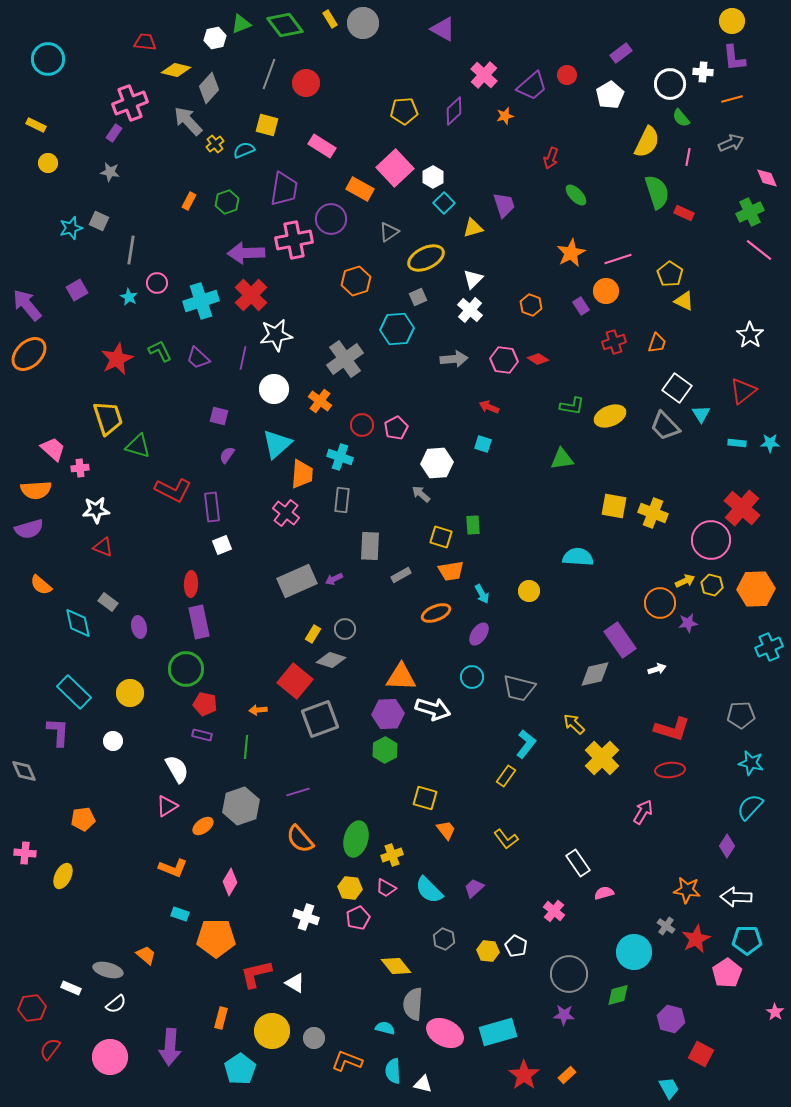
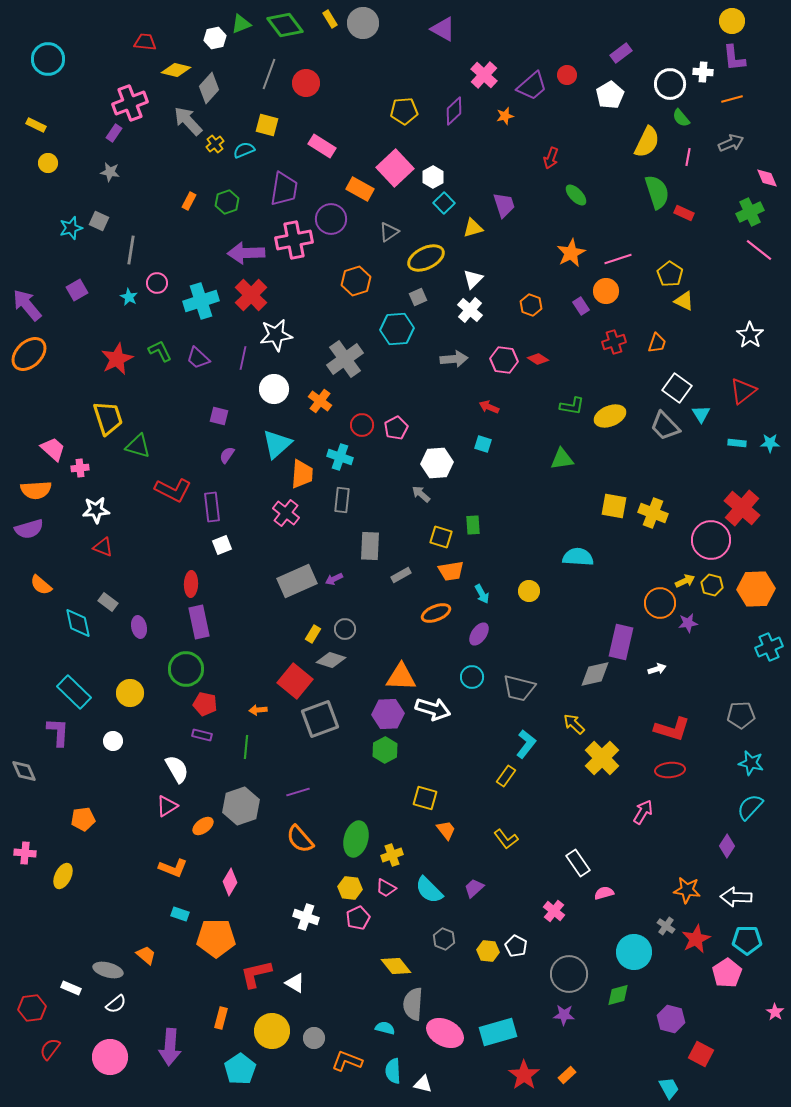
purple rectangle at (620, 640): moved 1 px right, 2 px down; rotated 48 degrees clockwise
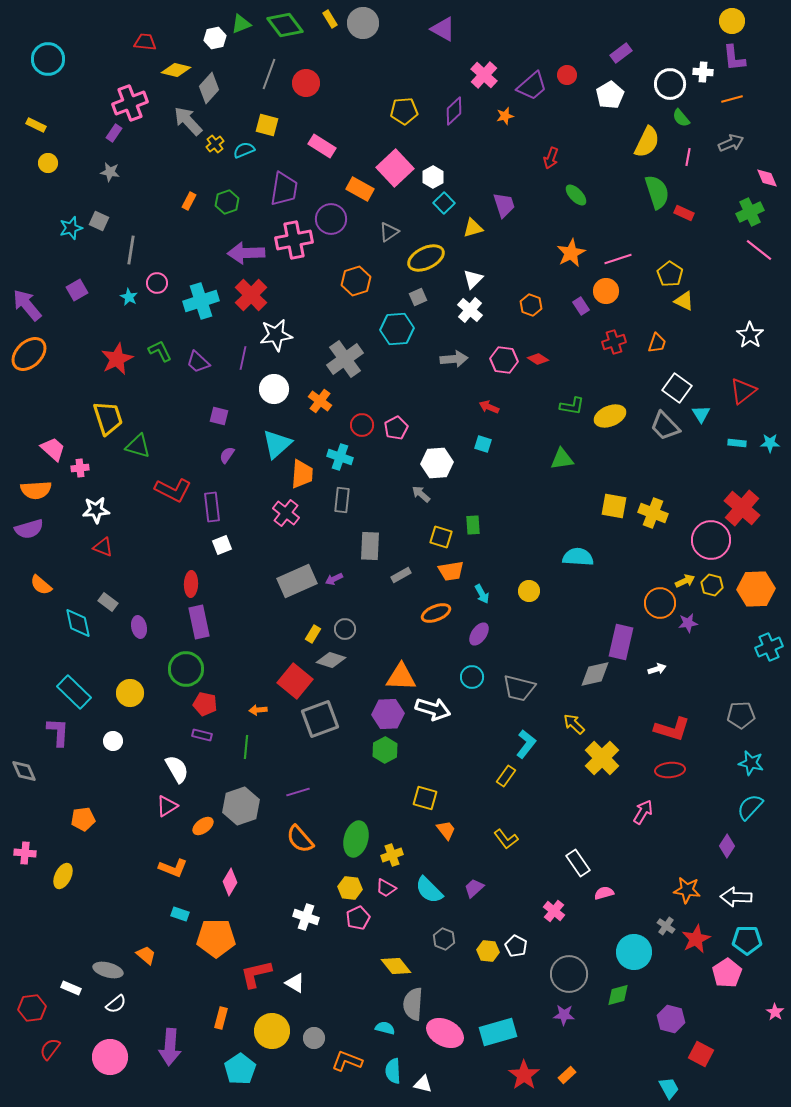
purple trapezoid at (198, 358): moved 4 px down
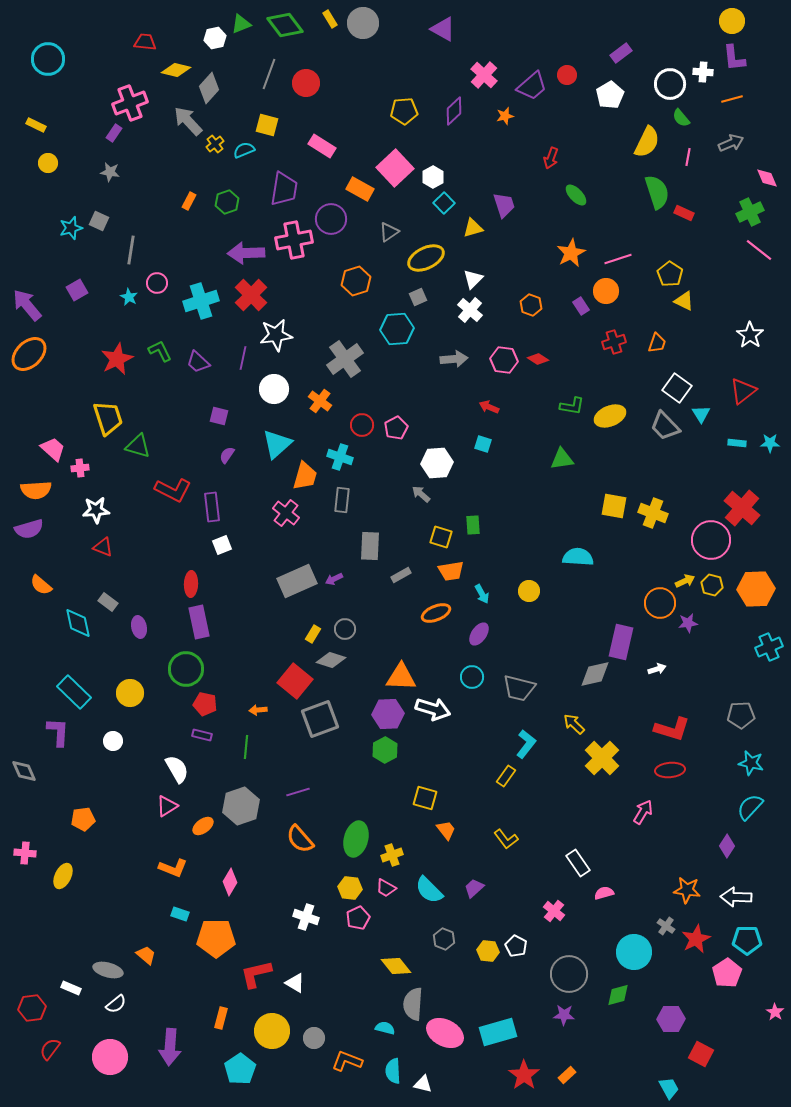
orange trapezoid at (302, 474): moved 3 px right, 2 px down; rotated 12 degrees clockwise
purple hexagon at (671, 1019): rotated 16 degrees counterclockwise
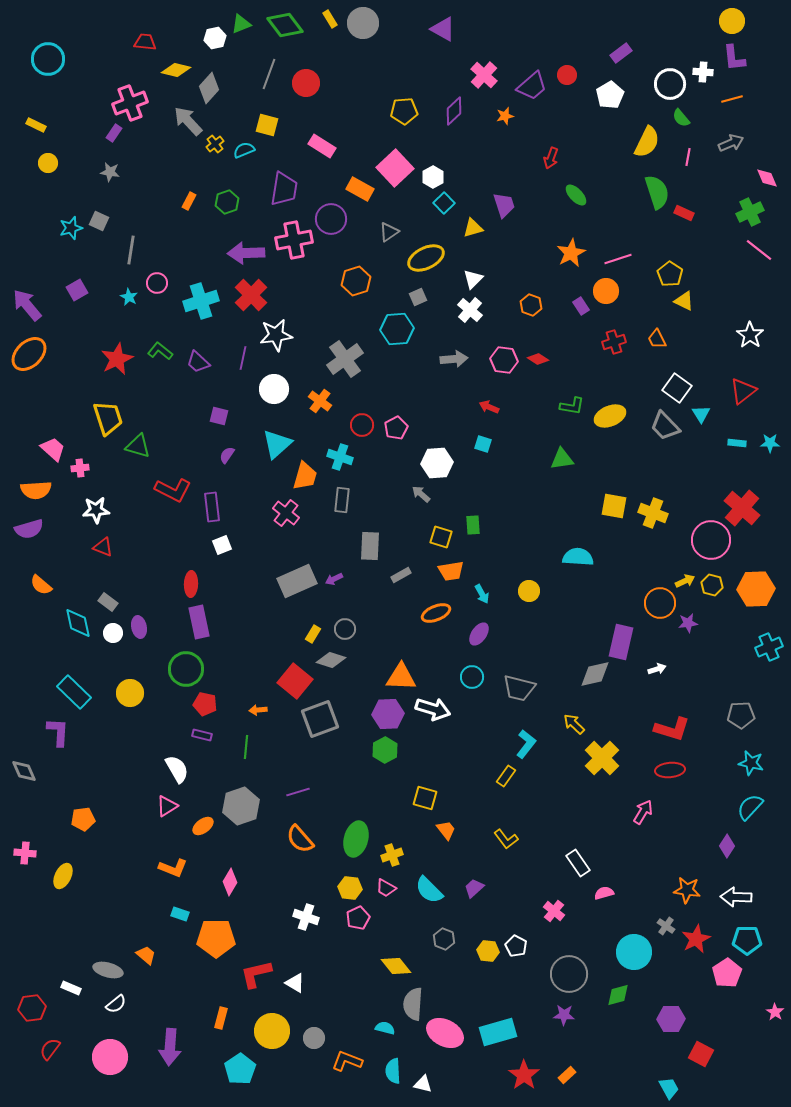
orange trapezoid at (657, 343): moved 4 px up; rotated 135 degrees clockwise
green L-shape at (160, 351): rotated 25 degrees counterclockwise
white circle at (113, 741): moved 108 px up
